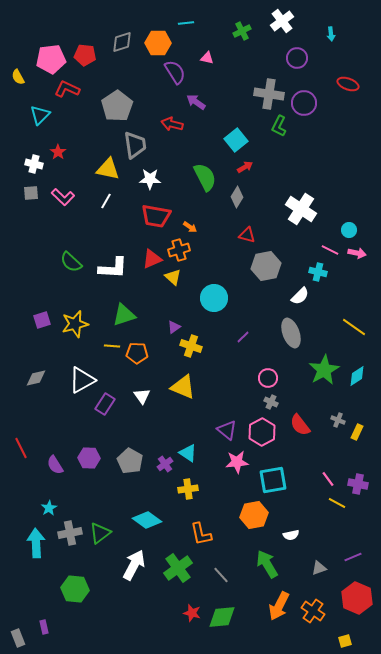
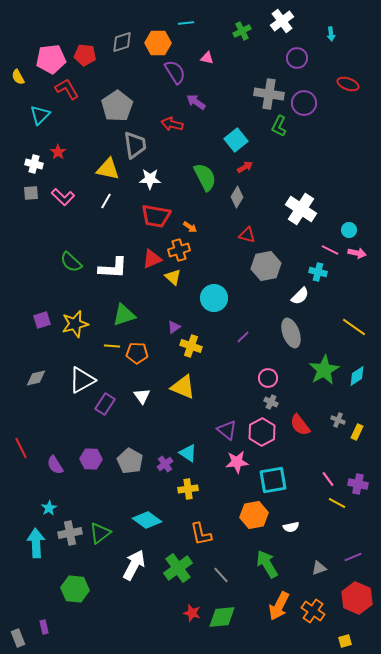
red L-shape at (67, 89): rotated 35 degrees clockwise
purple hexagon at (89, 458): moved 2 px right, 1 px down
white semicircle at (291, 535): moved 8 px up
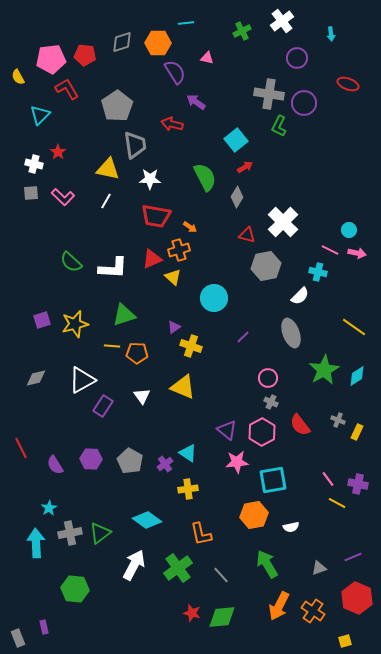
white cross at (301, 209): moved 18 px left, 13 px down; rotated 12 degrees clockwise
purple rectangle at (105, 404): moved 2 px left, 2 px down
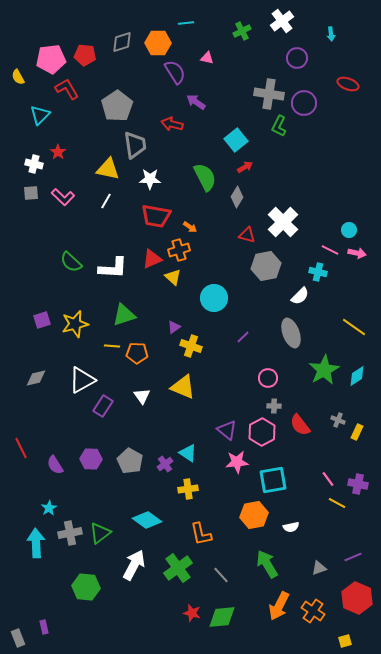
gray cross at (271, 402): moved 3 px right, 4 px down; rotated 24 degrees counterclockwise
green hexagon at (75, 589): moved 11 px right, 2 px up
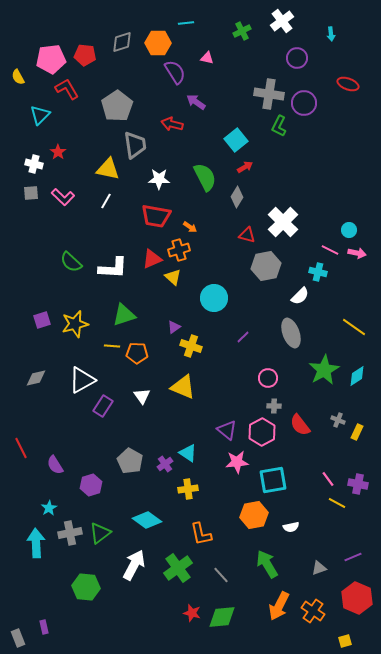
white star at (150, 179): moved 9 px right
purple hexagon at (91, 459): moved 26 px down; rotated 20 degrees counterclockwise
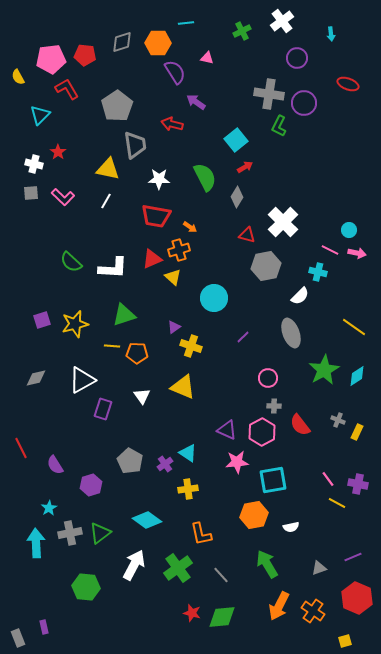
purple rectangle at (103, 406): moved 3 px down; rotated 15 degrees counterclockwise
purple triangle at (227, 430): rotated 15 degrees counterclockwise
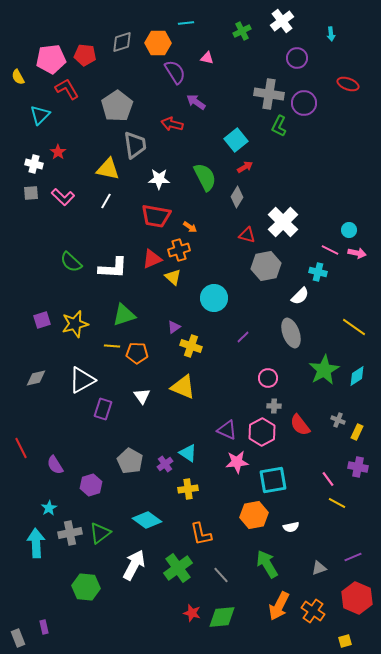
purple cross at (358, 484): moved 17 px up
